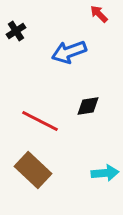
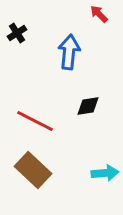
black cross: moved 1 px right, 2 px down
blue arrow: rotated 116 degrees clockwise
red line: moved 5 px left
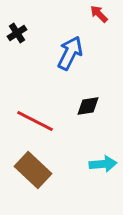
blue arrow: moved 1 px right, 1 px down; rotated 20 degrees clockwise
cyan arrow: moved 2 px left, 9 px up
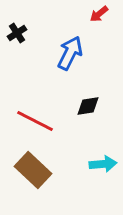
red arrow: rotated 84 degrees counterclockwise
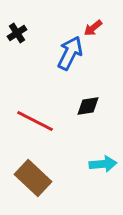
red arrow: moved 6 px left, 14 px down
brown rectangle: moved 8 px down
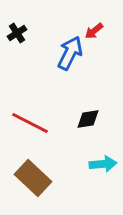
red arrow: moved 1 px right, 3 px down
black diamond: moved 13 px down
red line: moved 5 px left, 2 px down
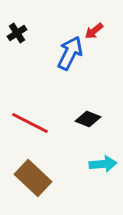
black diamond: rotated 30 degrees clockwise
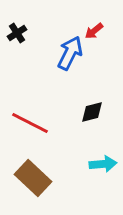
black diamond: moved 4 px right, 7 px up; rotated 35 degrees counterclockwise
